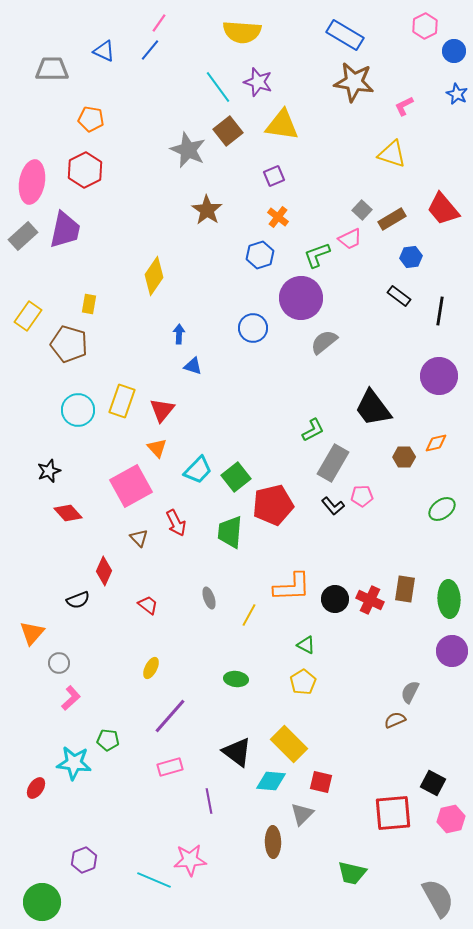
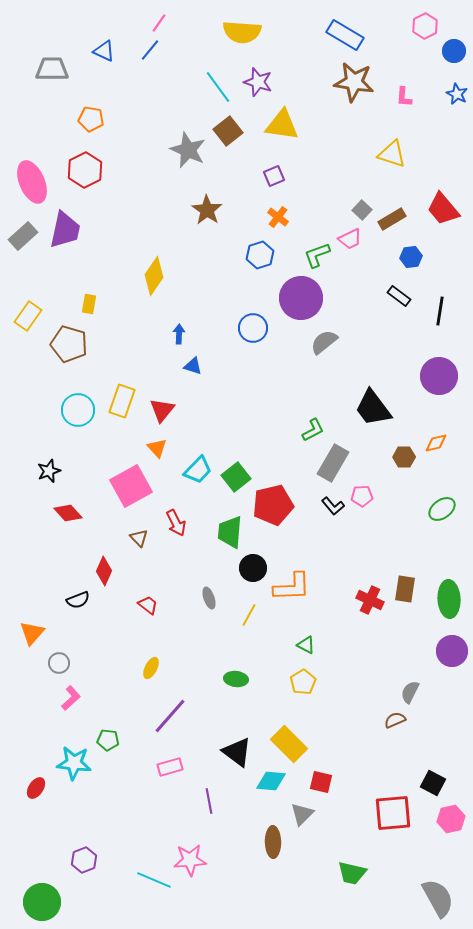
pink L-shape at (404, 106): moved 9 px up; rotated 60 degrees counterclockwise
pink ellipse at (32, 182): rotated 33 degrees counterclockwise
black circle at (335, 599): moved 82 px left, 31 px up
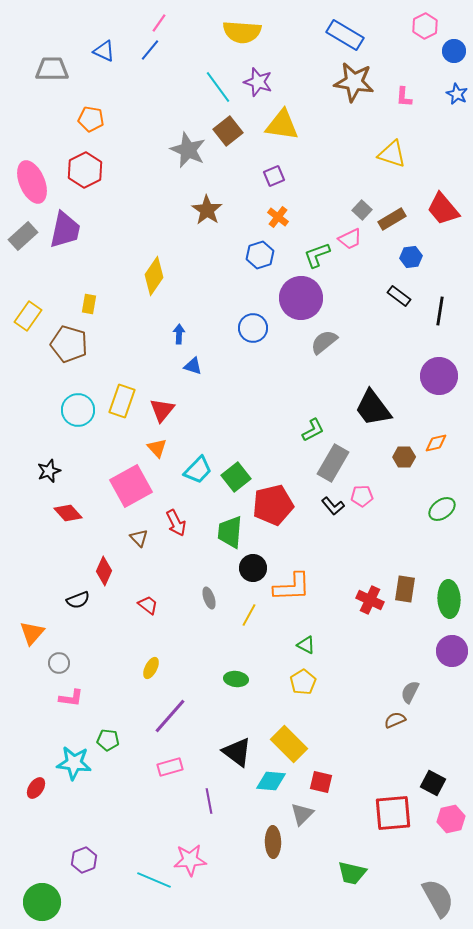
pink L-shape at (71, 698): rotated 50 degrees clockwise
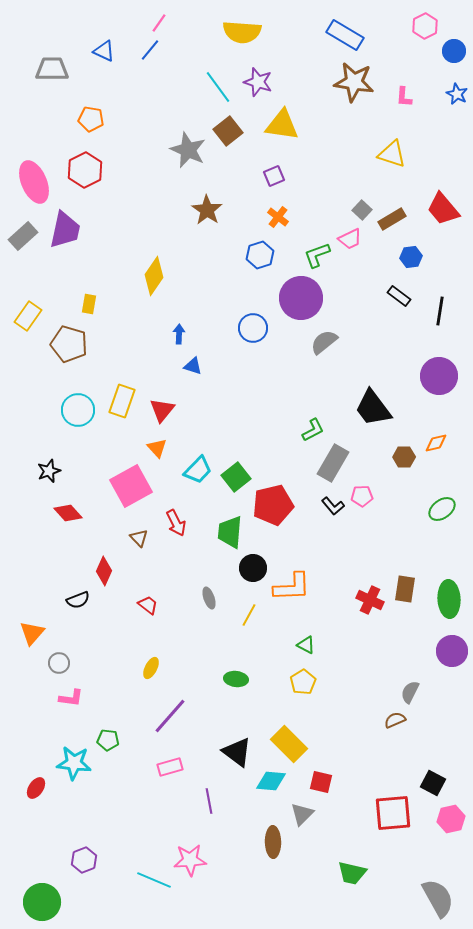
pink ellipse at (32, 182): moved 2 px right
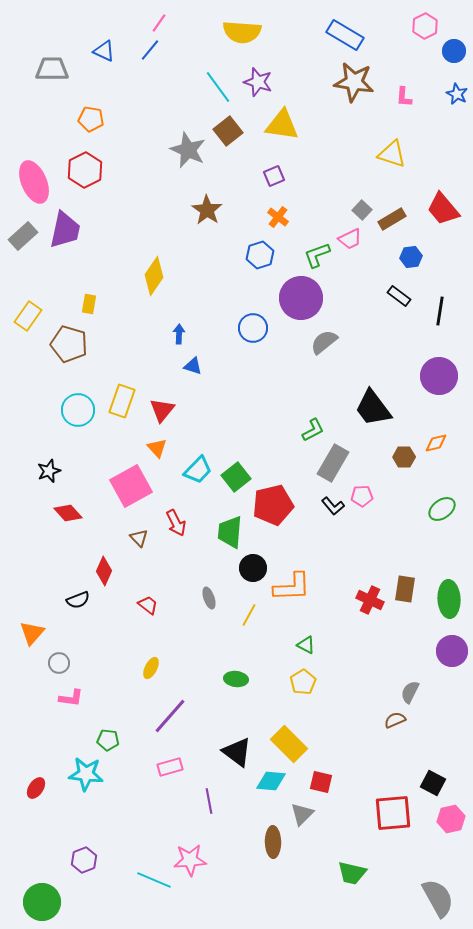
cyan star at (74, 763): moved 12 px right, 11 px down
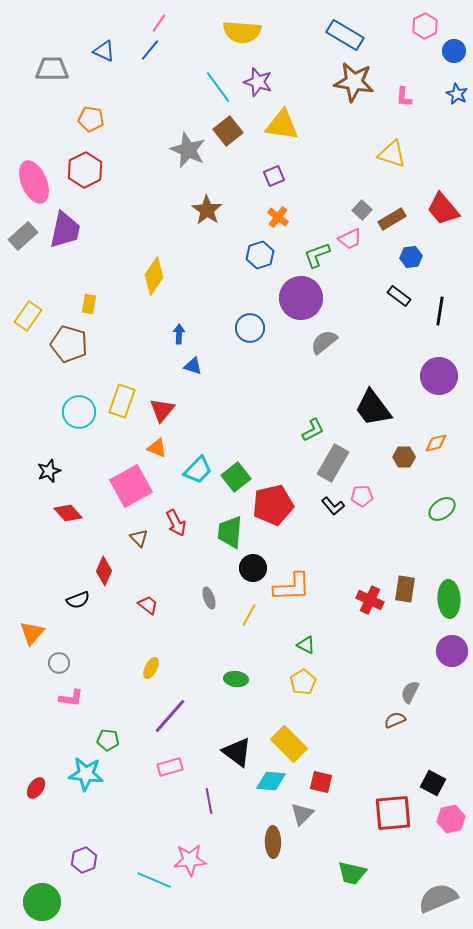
blue circle at (253, 328): moved 3 px left
cyan circle at (78, 410): moved 1 px right, 2 px down
orange triangle at (157, 448): rotated 25 degrees counterclockwise
gray semicircle at (438, 898): rotated 84 degrees counterclockwise
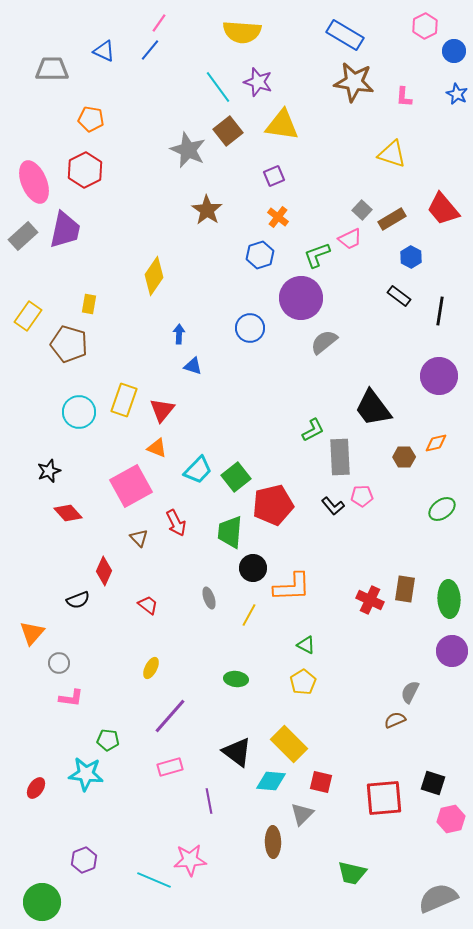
blue hexagon at (411, 257): rotated 25 degrees counterclockwise
yellow rectangle at (122, 401): moved 2 px right, 1 px up
gray rectangle at (333, 463): moved 7 px right, 6 px up; rotated 33 degrees counterclockwise
black square at (433, 783): rotated 10 degrees counterclockwise
red square at (393, 813): moved 9 px left, 15 px up
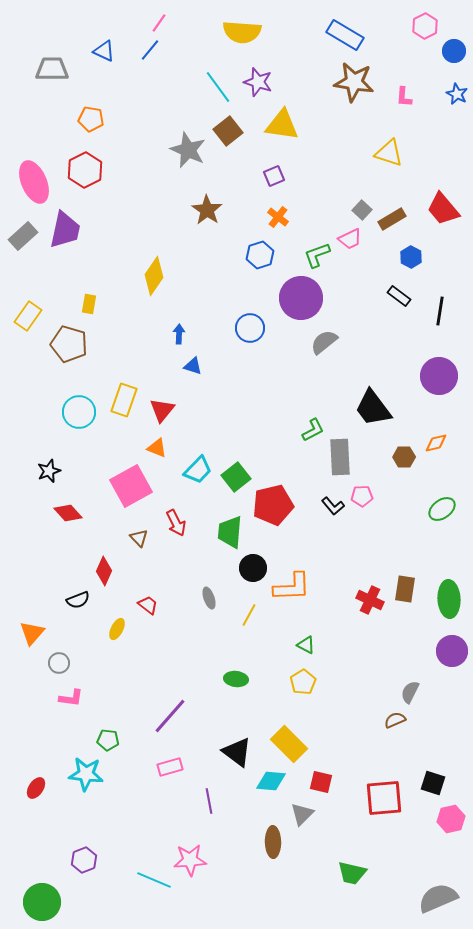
yellow triangle at (392, 154): moved 3 px left, 1 px up
yellow ellipse at (151, 668): moved 34 px left, 39 px up
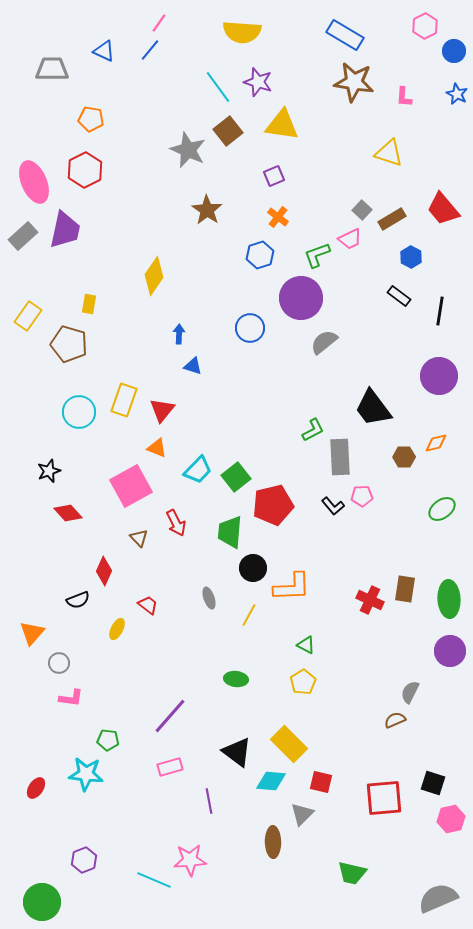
purple circle at (452, 651): moved 2 px left
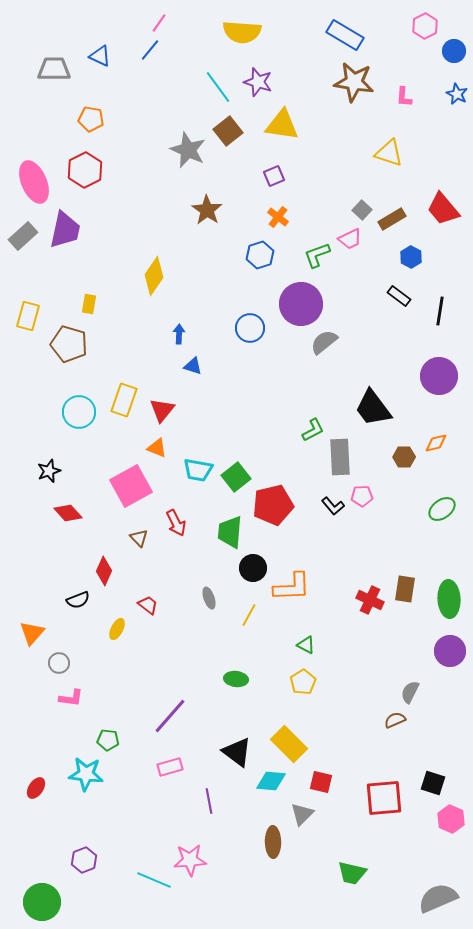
blue triangle at (104, 51): moved 4 px left, 5 px down
gray trapezoid at (52, 69): moved 2 px right
purple circle at (301, 298): moved 6 px down
yellow rectangle at (28, 316): rotated 20 degrees counterclockwise
cyan trapezoid at (198, 470): rotated 56 degrees clockwise
pink hexagon at (451, 819): rotated 24 degrees counterclockwise
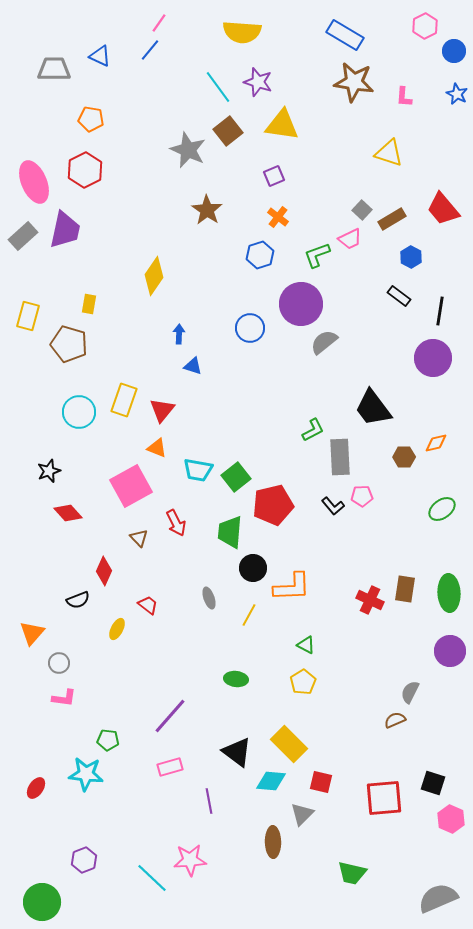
purple circle at (439, 376): moved 6 px left, 18 px up
green ellipse at (449, 599): moved 6 px up
pink L-shape at (71, 698): moved 7 px left
cyan line at (154, 880): moved 2 px left, 2 px up; rotated 20 degrees clockwise
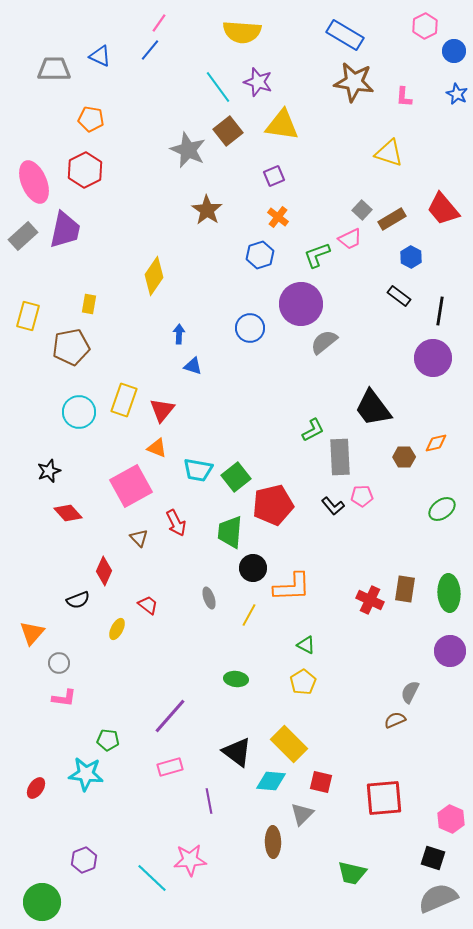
brown pentagon at (69, 344): moved 2 px right, 3 px down; rotated 27 degrees counterclockwise
black square at (433, 783): moved 75 px down
